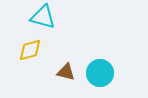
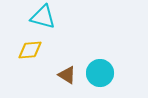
yellow diamond: rotated 10 degrees clockwise
brown triangle: moved 1 px right, 3 px down; rotated 18 degrees clockwise
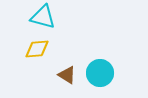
yellow diamond: moved 7 px right, 1 px up
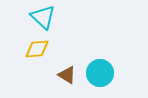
cyan triangle: rotated 28 degrees clockwise
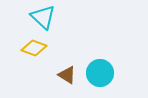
yellow diamond: moved 3 px left, 1 px up; rotated 25 degrees clockwise
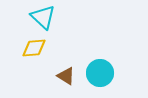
yellow diamond: rotated 25 degrees counterclockwise
brown triangle: moved 1 px left, 1 px down
